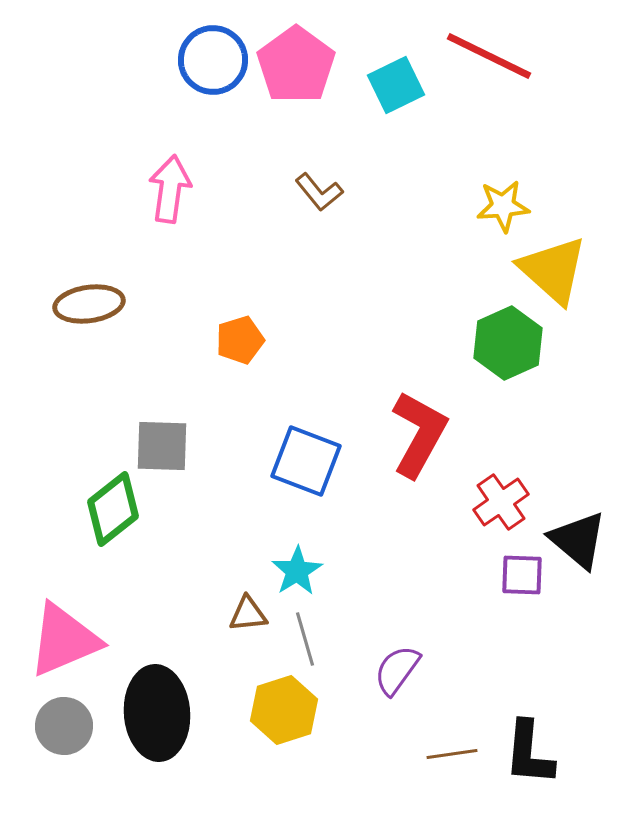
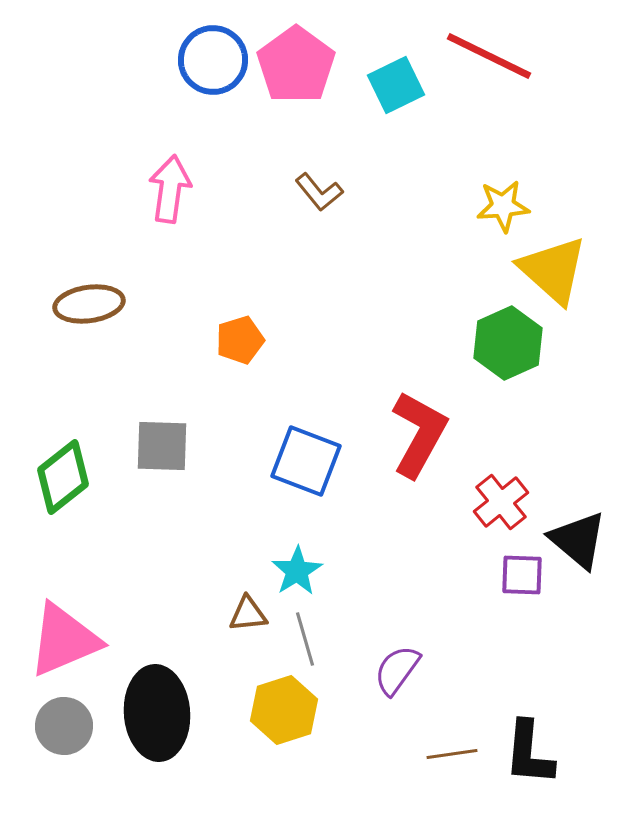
red cross: rotated 4 degrees counterclockwise
green diamond: moved 50 px left, 32 px up
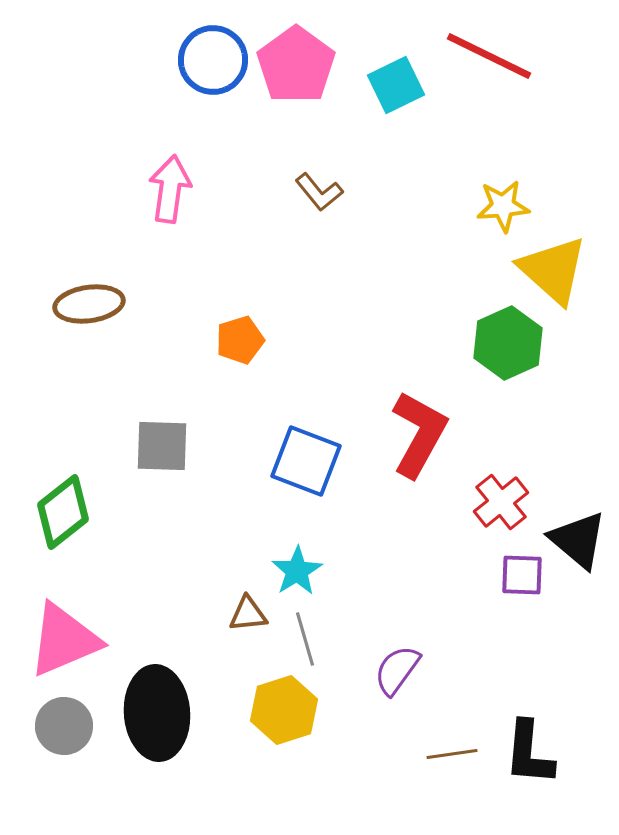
green diamond: moved 35 px down
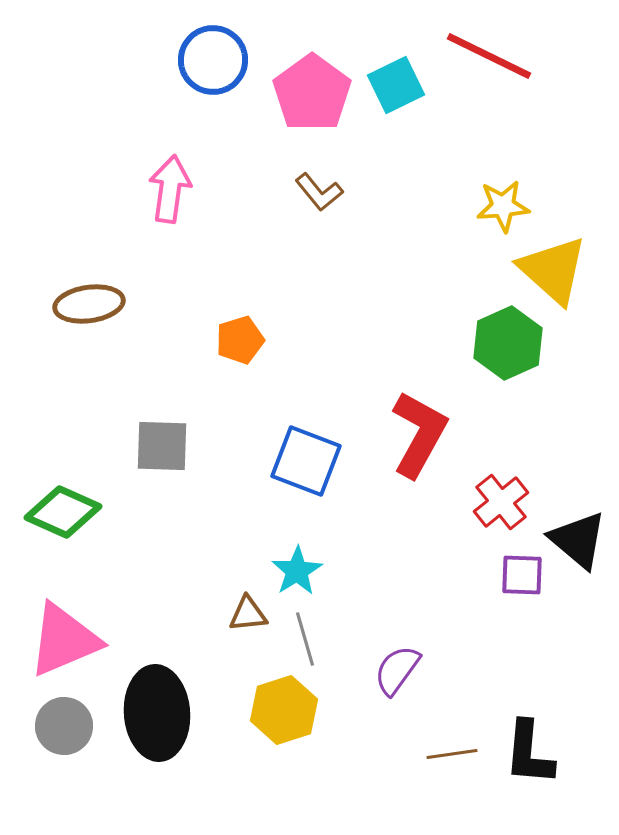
pink pentagon: moved 16 px right, 28 px down
green diamond: rotated 62 degrees clockwise
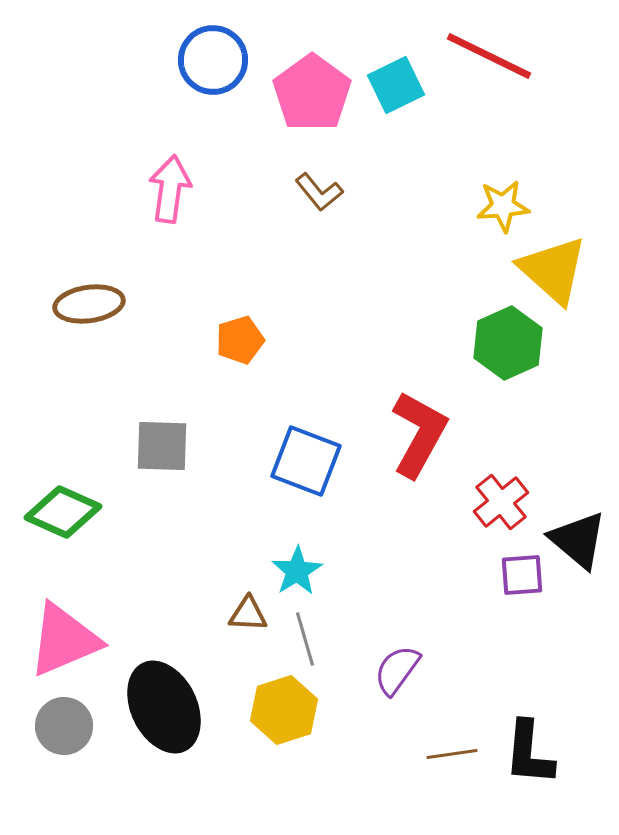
purple square: rotated 6 degrees counterclockwise
brown triangle: rotated 9 degrees clockwise
black ellipse: moved 7 px right, 6 px up; rotated 22 degrees counterclockwise
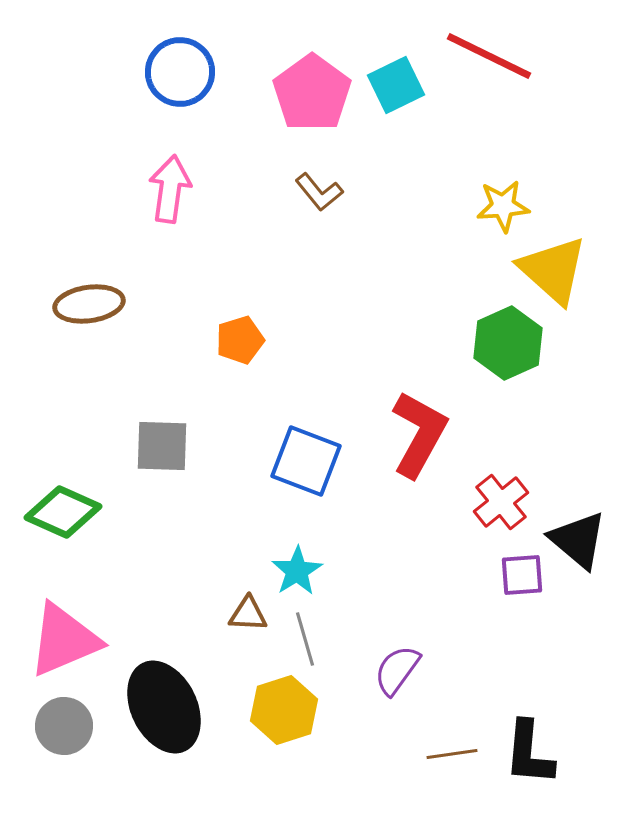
blue circle: moved 33 px left, 12 px down
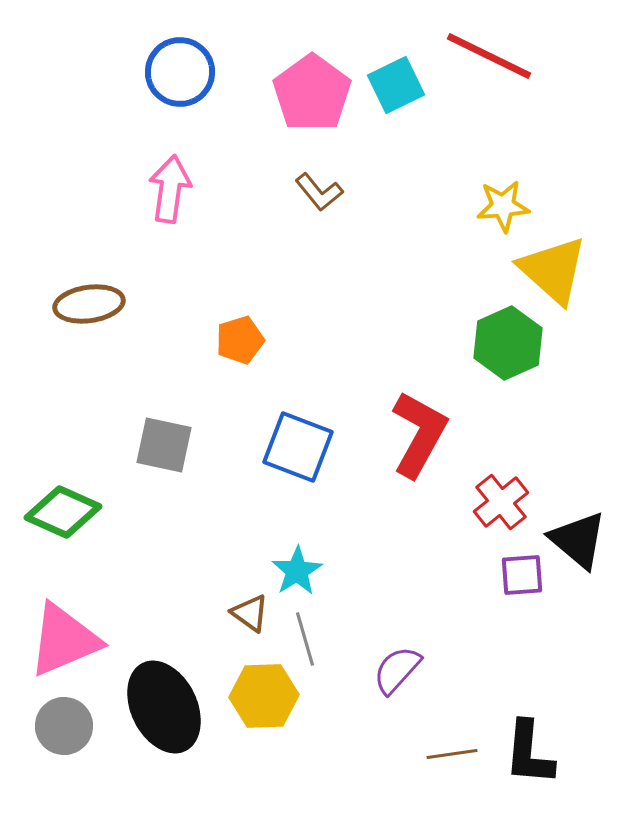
gray square: moved 2 px right, 1 px up; rotated 10 degrees clockwise
blue square: moved 8 px left, 14 px up
brown triangle: moved 2 px right, 1 px up; rotated 33 degrees clockwise
purple semicircle: rotated 6 degrees clockwise
yellow hexagon: moved 20 px left, 14 px up; rotated 16 degrees clockwise
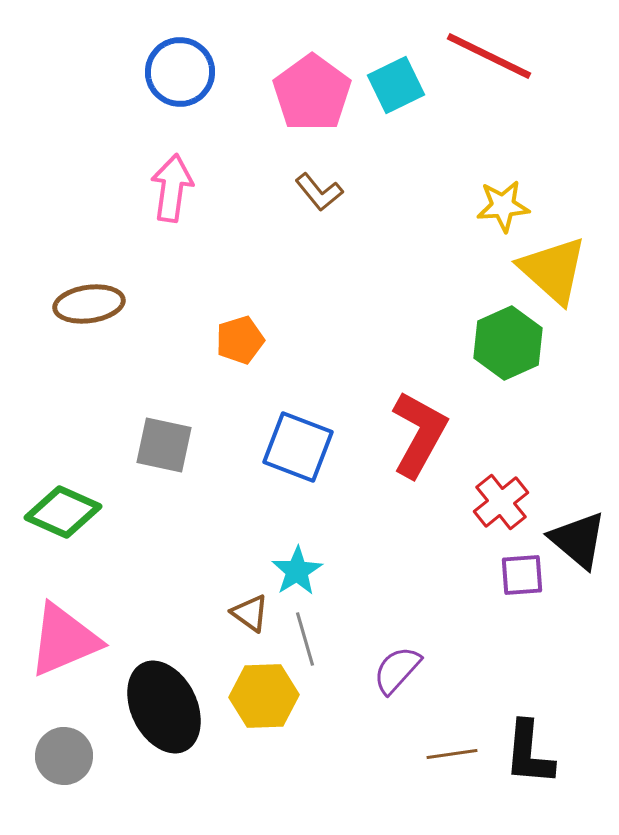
pink arrow: moved 2 px right, 1 px up
gray circle: moved 30 px down
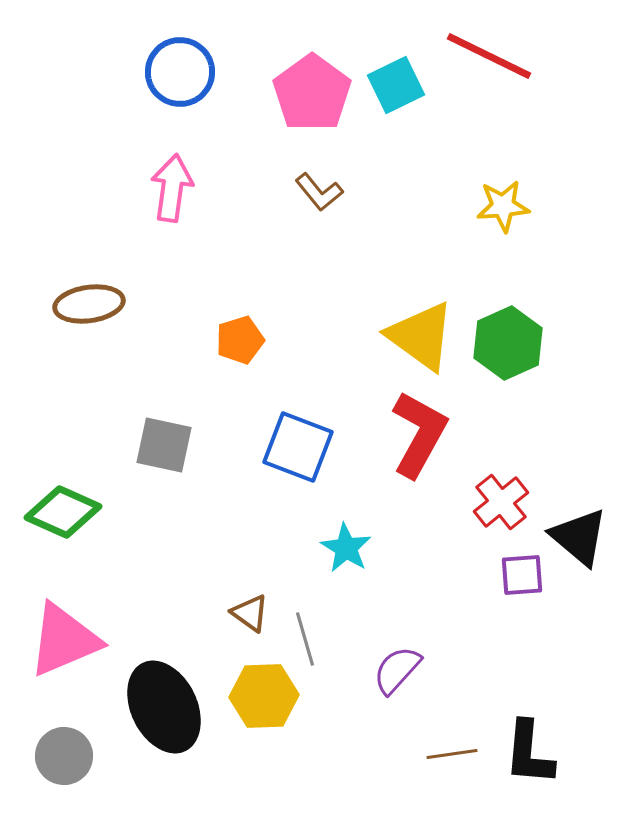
yellow triangle: moved 132 px left, 66 px down; rotated 6 degrees counterclockwise
black triangle: moved 1 px right, 3 px up
cyan star: moved 49 px right, 23 px up; rotated 9 degrees counterclockwise
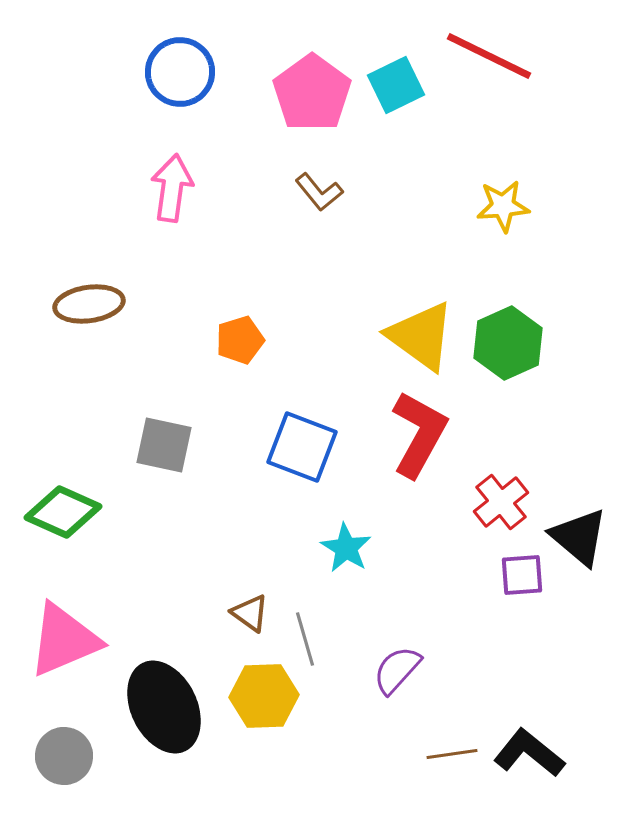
blue square: moved 4 px right
black L-shape: rotated 124 degrees clockwise
